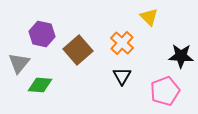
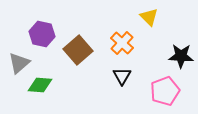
gray triangle: rotated 10 degrees clockwise
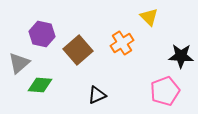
orange cross: rotated 15 degrees clockwise
black triangle: moved 25 px left, 19 px down; rotated 36 degrees clockwise
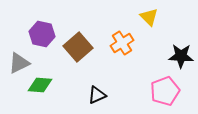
brown square: moved 3 px up
gray triangle: rotated 15 degrees clockwise
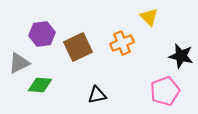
purple hexagon: rotated 20 degrees counterclockwise
orange cross: rotated 10 degrees clockwise
brown square: rotated 16 degrees clockwise
black star: rotated 10 degrees clockwise
black triangle: rotated 12 degrees clockwise
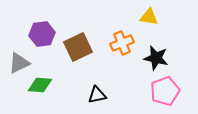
yellow triangle: rotated 36 degrees counterclockwise
black star: moved 25 px left, 2 px down
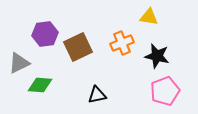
purple hexagon: moved 3 px right
black star: moved 1 px right, 2 px up
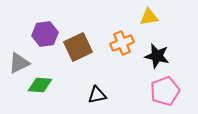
yellow triangle: rotated 18 degrees counterclockwise
